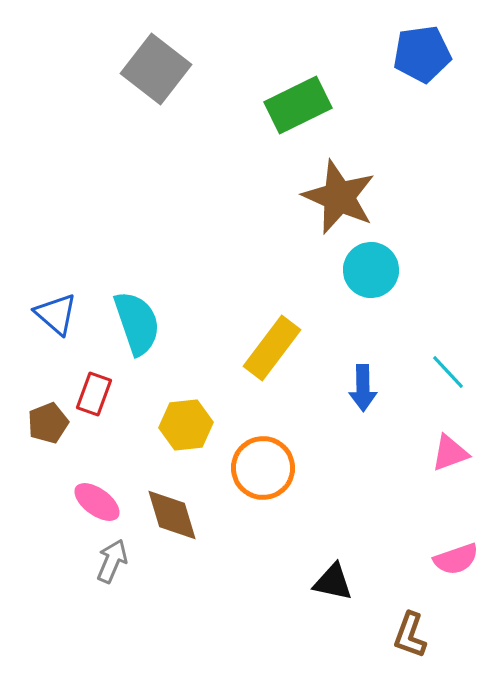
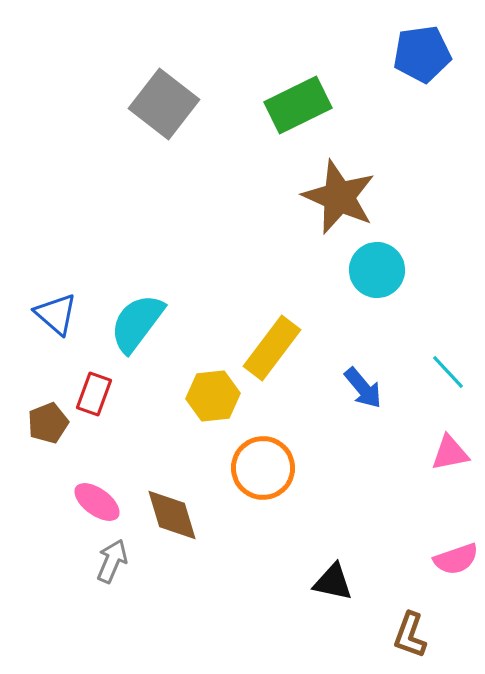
gray square: moved 8 px right, 35 px down
cyan circle: moved 6 px right
cyan semicircle: rotated 124 degrees counterclockwise
blue arrow: rotated 39 degrees counterclockwise
yellow hexagon: moved 27 px right, 29 px up
pink triangle: rotated 9 degrees clockwise
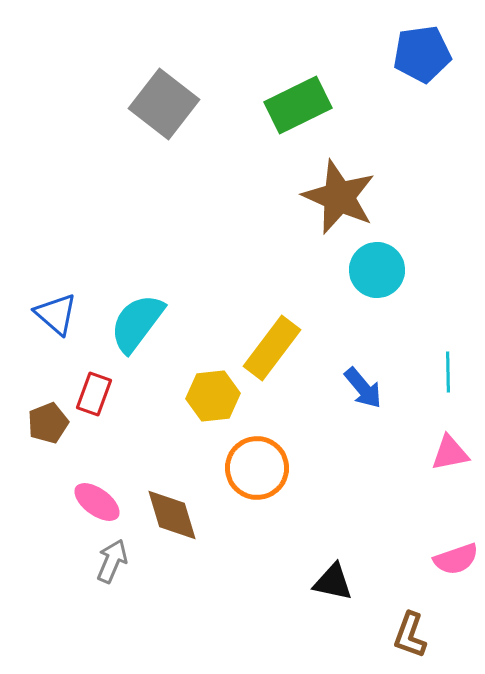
cyan line: rotated 42 degrees clockwise
orange circle: moved 6 px left
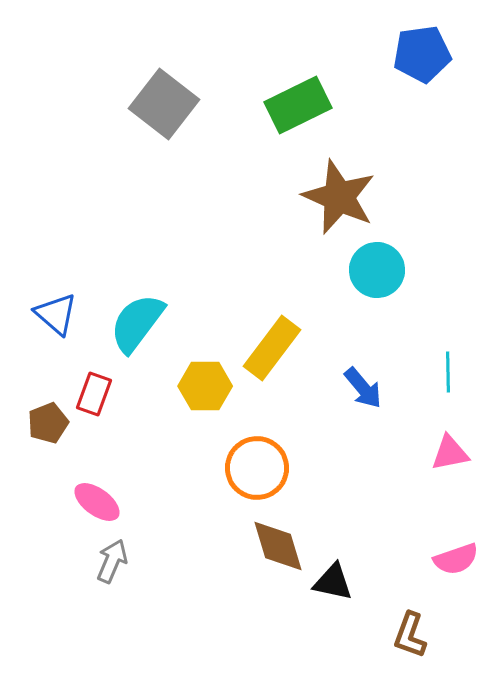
yellow hexagon: moved 8 px left, 10 px up; rotated 6 degrees clockwise
brown diamond: moved 106 px right, 31 px down
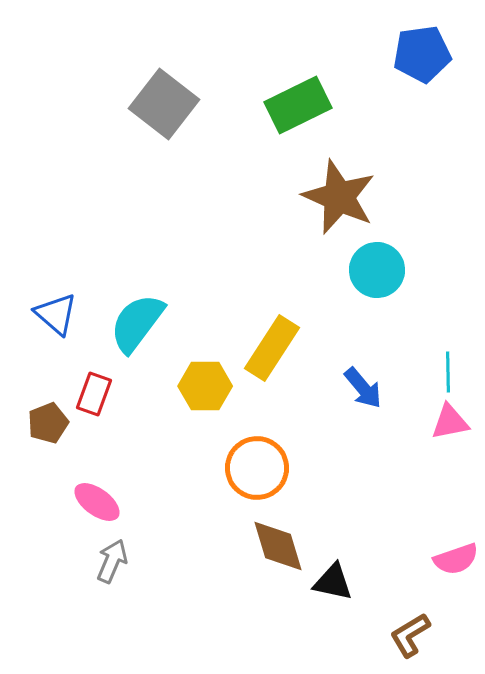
yellow rectangle: rotated 4 degrees counterclockwise
pink triangle: moved 31 px up
brown L-shape: rotated 39 degrees clockwise
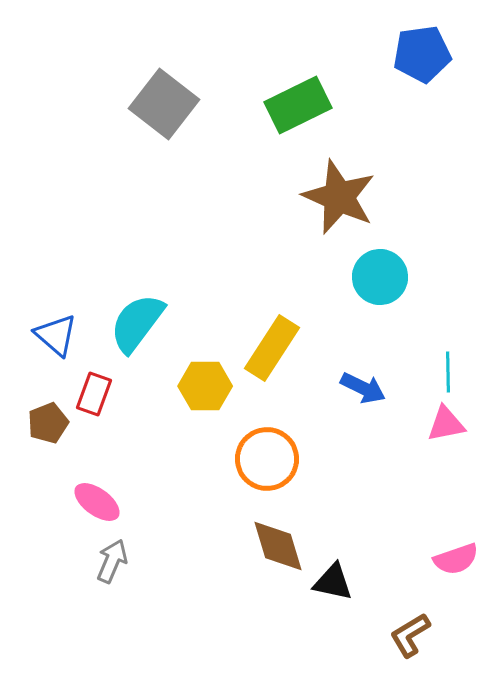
cyan circle: moved 3 px right, 7 px down
blue triangle: moved 21 px down
blue arrow: rotated 24 degrees counterclockwise
pink triangle: moved 4 px left, 2 px down
orange circle: moved 10 px right, 9 px up
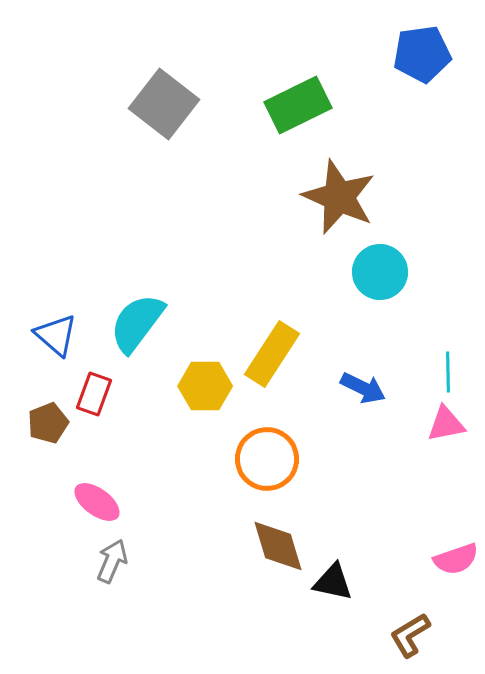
cyan circle: moved 5 px up
yellow rectangle: moved 6 px down
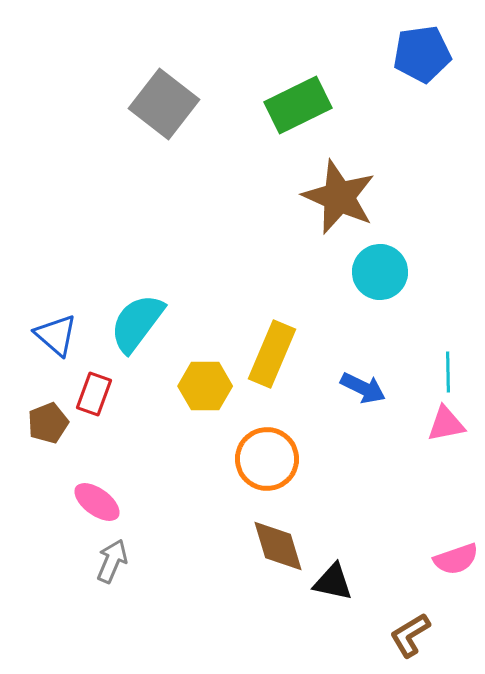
yellow rectangle: rotated 10 degrees counterclockwise
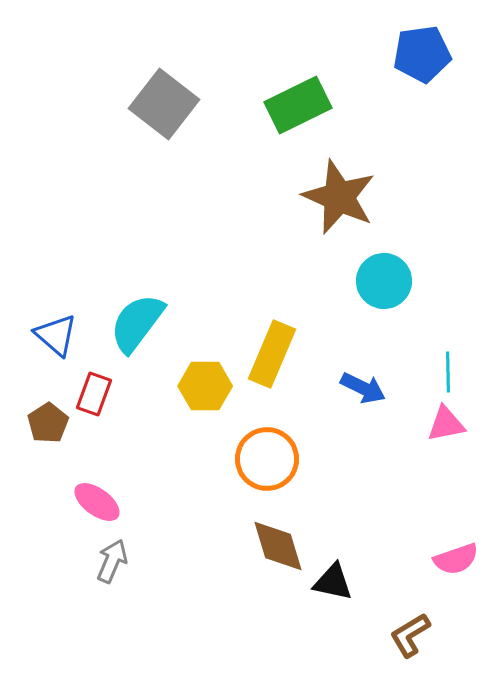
cyan circle: moved 4 px right, 9 px down
brown pentagon: rotated 12 degrees counterclockwise
